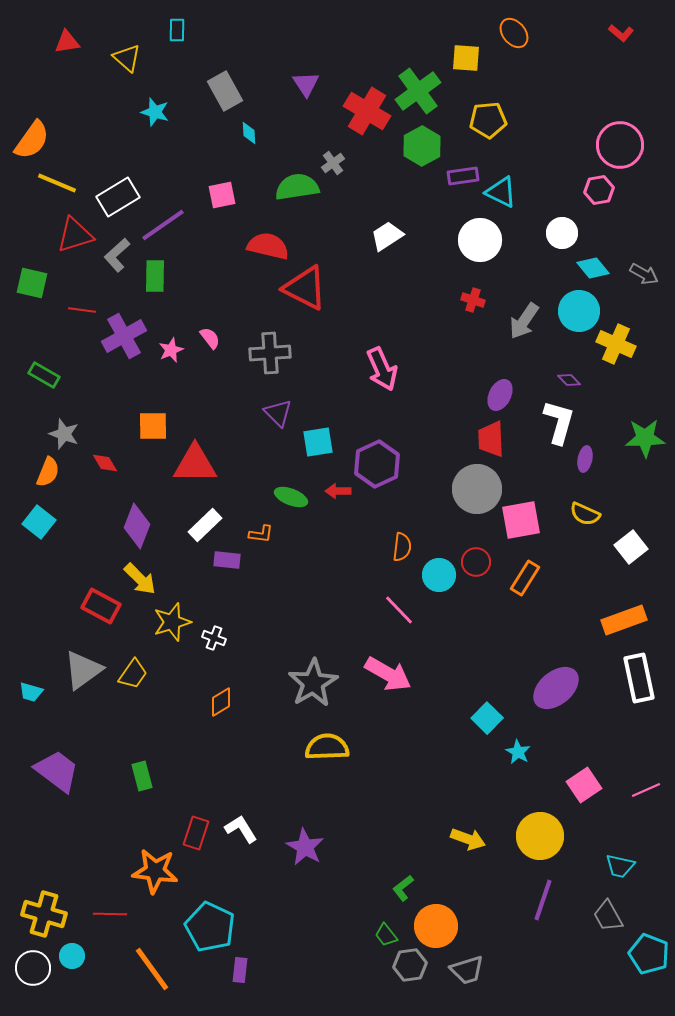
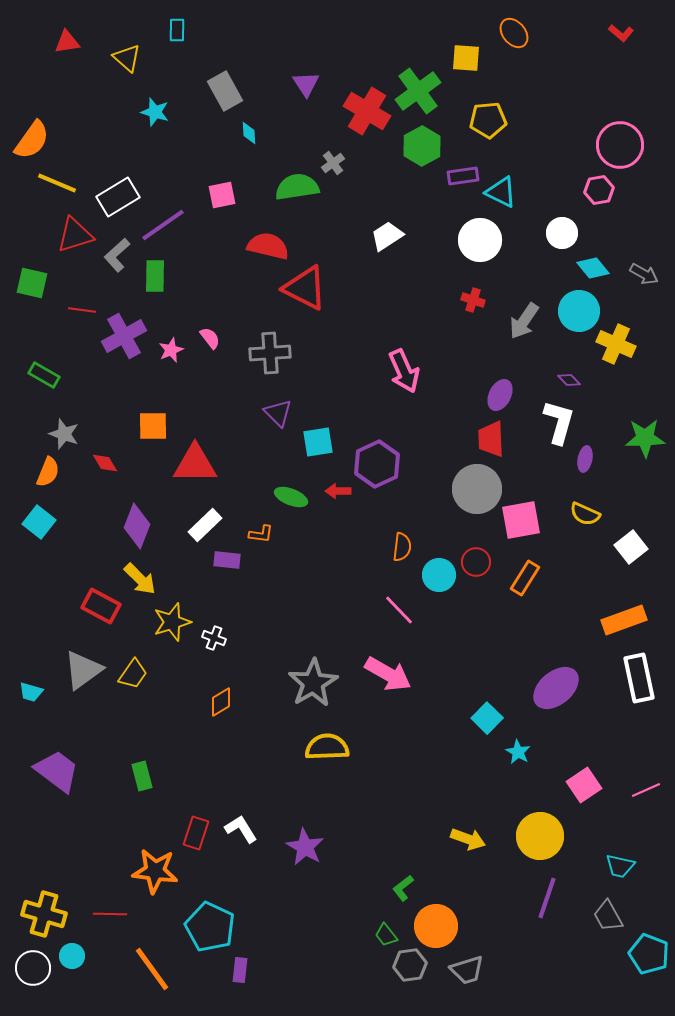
pink arrow at (382, 369): moved 22 px right, 2 px down
purple line at (543, 900): moved 4 px right, 2 px up
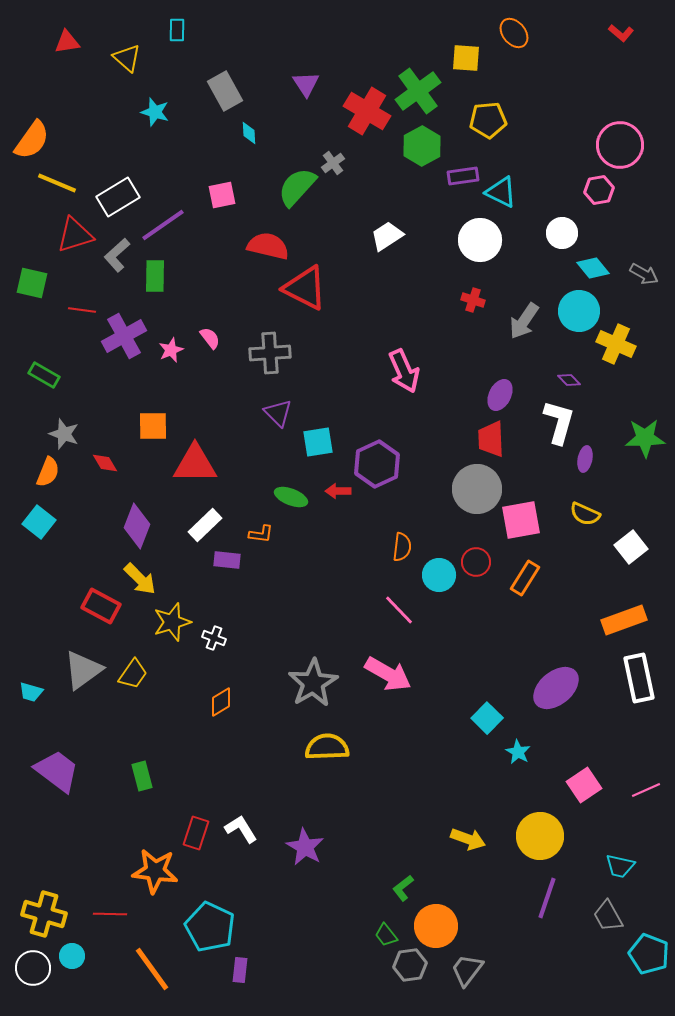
green semicircle at (297, 187): rotated 39 degrees counterclockwise
gray trapezoid at (467, 970): rotated 144 degrees clockwise
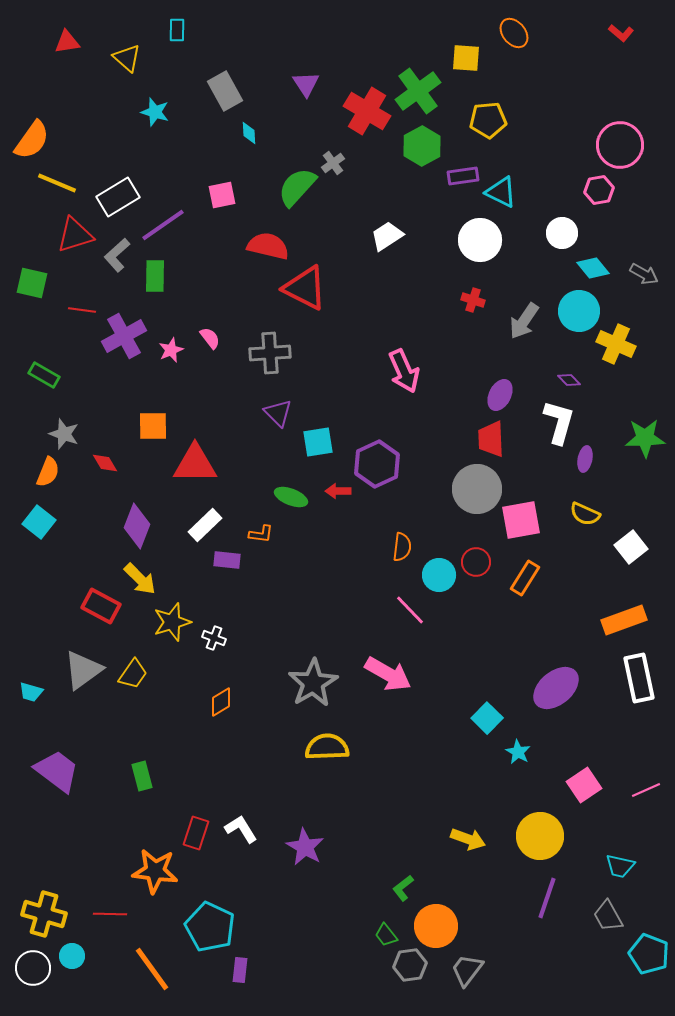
pink line at (399, 610): moved 11 px right
